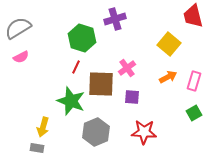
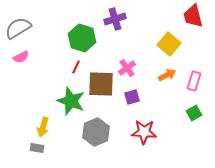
orange arrow: moved 1 px left, 2 px up
purple square: rotated 21 degrees counterclockwise
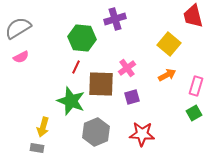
green hexagon: rotated 12 degrees counterclockwise
pink rectangle: moved 2 px right, 5 px down
red star: moved 2 px left, 2 px down
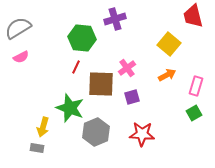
green star: moved 1 px left, 7 px down
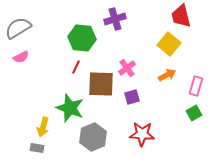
red trapezoid: moved 12 px left
gray hexagon: moved 3 px left, 5 px down
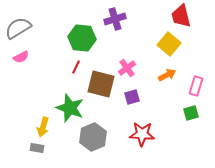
brown square: rotated 12 degrees clockwise
green square: moved 3 px left; rotated 14 degrees clockwise
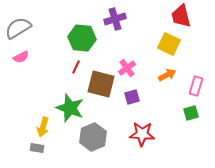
yellow square: rotated 15 degrees counterclockwise
